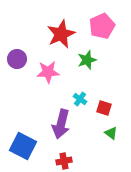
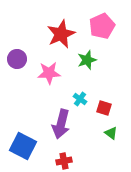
pink star: moved 1 px right, 1 px down
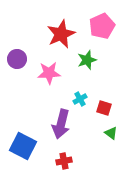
cyan cross: rotated 24 degrees clockwise
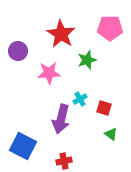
pink pentagon: moved 8 px right, 2 px down; rotated 25 degrees clockwise
red star: rotated 16 degrees counterclockwise
purple circle: moved 1 px right, 8 px up
purple arrow: moved 5 px up
green triangle: moved 1 px down
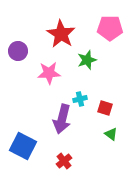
cyan cross: rotated 16 degrees clockwise
red square: moved 1 px right
purple arrow: moved 1 px right
red cross: rotated 28 degrees counterclockwise
